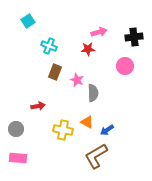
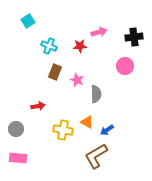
red star: moved 8 px left, 3 px up
gray semicircle: moved 3 px right, 1 px down
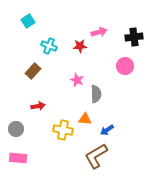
brown rectangle: moved 22 px left, 1 px up; rotated 21 degrees clockwise
orange triangle: moved 2 px left, 3 px up; rotated 24 degrees counterclockwise
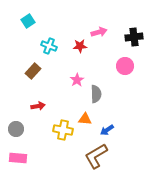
pink star: rotated 16 degrees clockwise
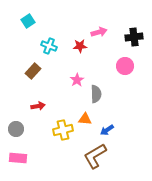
yellow cross: rotated 24 degrees counterclockwise
brown L-shape: moved 1 px left
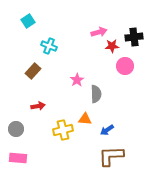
red star: moved 32 px right
brown L-shape: moved 16 px right; rotated 28 degrees clockwise
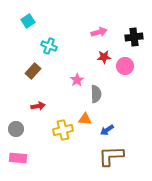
red star: moved 8 px left, 11 px down
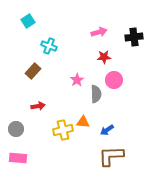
pink circle: moved 11 px left, 14 px down
orange triangle: moved 2 px left, 3 px down
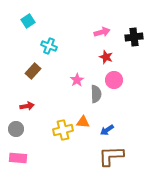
pink arrow: moved 3 px right
red star: moved 2 px right; rotated 24 degrees clockwise
red arrow: moved 11 px left
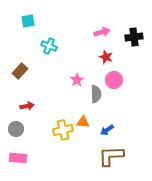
cyan square: rotated 24 degrees clockwise
brown rectangle: moved 13 px left
